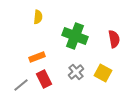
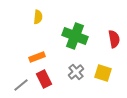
yellow square: rotated 12 degrees counterclockwise
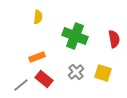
red rectangle: rotated 24 degrees counterclockwise
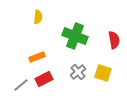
red semicircle: moved 1 px down
gray cross: moved 2 px right
red rectangle: rotated 66 degrees counterclockwise
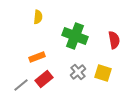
red rectangle: rotated 12 degrees counterclockwise
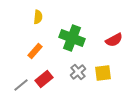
green cross: moved 3 px left, 2 px down
red semicircle: rotated 72 degrees clockwise
orange rectangle: moved 2 px left, 6 px up; rotated 28 degrees counterclockwise
yellow square: rotated 24 degrees counterclockwise
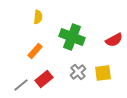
green cross: moved 1 px up
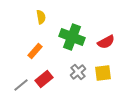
yellow semicircle: moved 3 px right; rotated 16 degrees counterclockwise
red semicircle: moved 8 px left, 2 px down
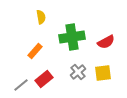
green cross: rotated 30 degrees counterclockwise
